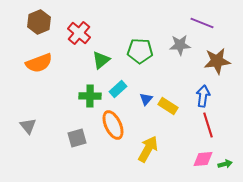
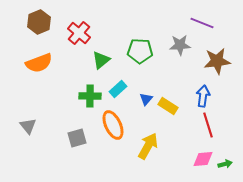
yellow arrow: moved 3 px up
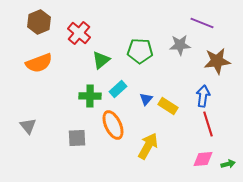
red line: moved 1 px up
gray square: rotated 12 degrees clockwise
green arrow: moved 3 px right
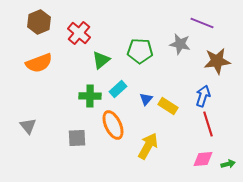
gray star: moved 1 px up; rotated 15 degrees clockwise
blue arrow: rotated 10 degrees clockwise
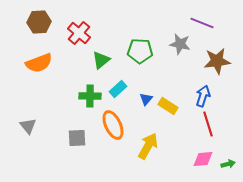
brown hexagon: rotated 20 degrees clockwise
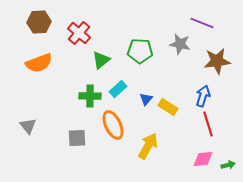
yellow rectangle: moved 1 px down
green arrow: moved 1 px down
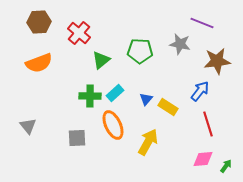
cyan rectangle: moved 3 px left, 4 px down
blue arrow: moved 3 px left, 5 px up; rotated 20 degrees clockwise
yellow arrow: moved 4 px up
green arrow: moved 2 px left, 1 px down; rotated 40 degrees counterclockwise
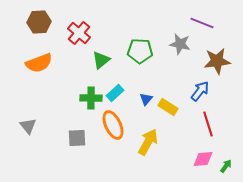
green cross: moved 1 px right, 2 px down
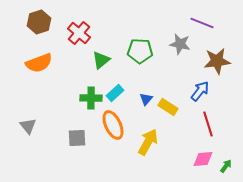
brown hexagon: rotated 15 degrees counterclockwise
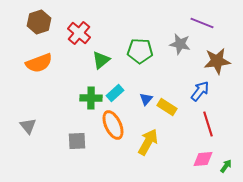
yellow rectangle: moved 1 px left
gray square: moved 3 px down
